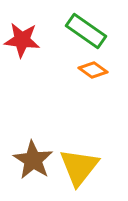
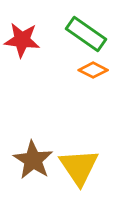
green rectangle: moved 3 px down
orange diamond: rotated 8 degrees counterclockwise
yellow triangle: rotated 12 degrees counterclockwise
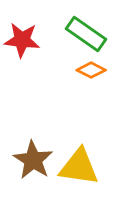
orange diamond: moved 2 px left
yellow triangle: rotated 48 degrees counterclockwise
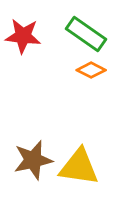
red star: moved 1 px right, 4 px up
brown star: rotated 27 degrees clockwise
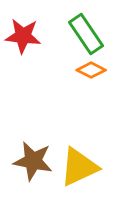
green rectangle: rotated 21 degrees clockwise
brown star: moved 1 px down; rotated 24 degrees clockwise
yellow triangle: rotated 33 degrees counterclockwise
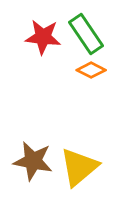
red star: moved 20 px right, 1 px down
yellow triangle: rotated 15 degrees counterclockwise
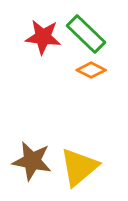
green rectangle: rotated 12 degrees counterclockwise
brown star: moved 1 px left
